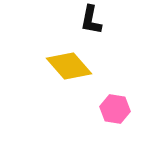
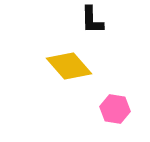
black L-shape: moved 1 px right; rotated 12 degrees counterclockwise
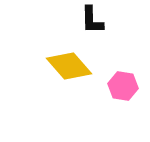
pink hexagon: moved 8 px right, 23 px up
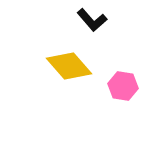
black L-shape: rotated 40 degrees counterclockwise
